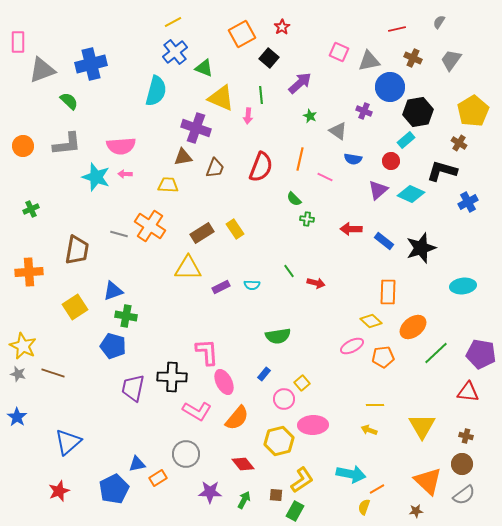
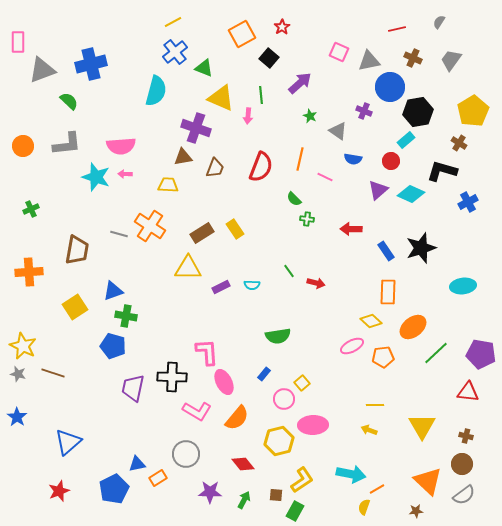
blue rectangle at (384, 241): moved 2 px right, 10 px down; rotated 18 degrees clockwise
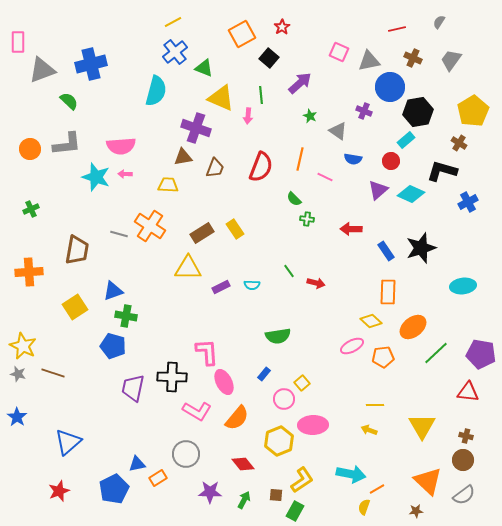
orange circle at (23, 146): moved 7 px right, 3 px down
yellow hexagon at (279, 441): rotated 8 degrees counterclockwise
brown circle at (462, 464): moved 1 px right, 4 px up
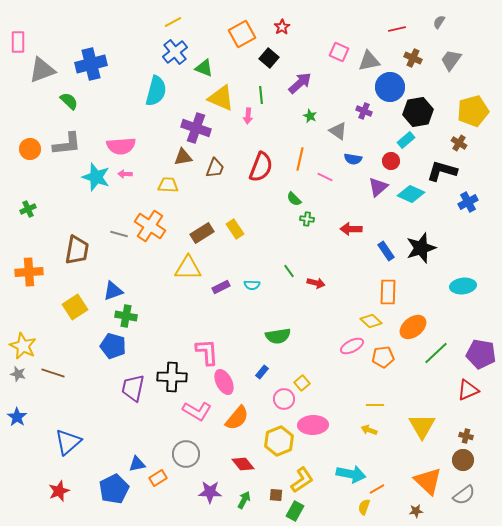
yellow pentagon at (473, 111): rotated 16 degrees clockwise
purple triangle at (378, 190): moved 3 px up
green cross at (31, 209): moved 3 px left
blue rectangle at (264, 374): moved 2 px left, 2 px up
red triangle at (468, 392): moved 2 px up; rotated 30 degrees counterclockwise
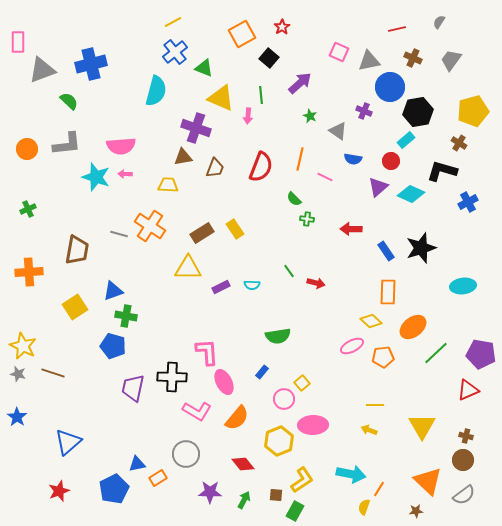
orange circle at (30, 149): moved 3 px left
orange line at (377, 489): moved 2 px right; rotated 28 degrees counterclockwise
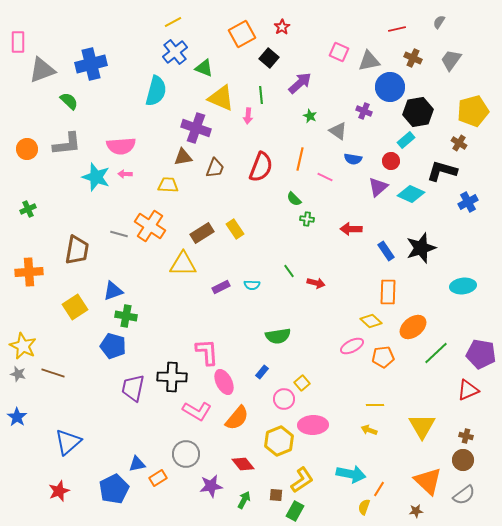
yellow triangle at (188, 268): moved 5 px left, 4 px up
purple star at (210, 492): moved 1 px right, 6 px up; rotated 10 degrees counterclockwise
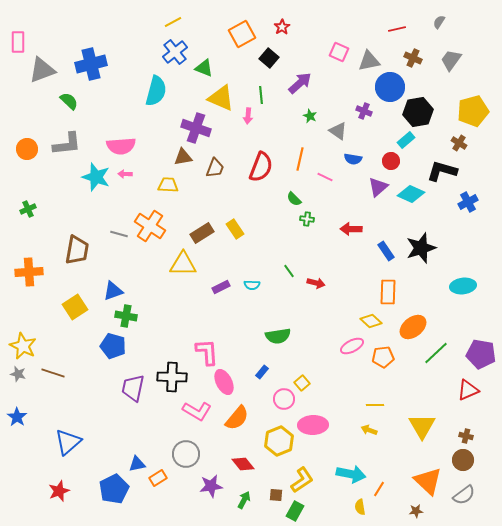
yellow semicircle at (364, 507): moved 4 px left; rotated 28 degrees counterclockwise
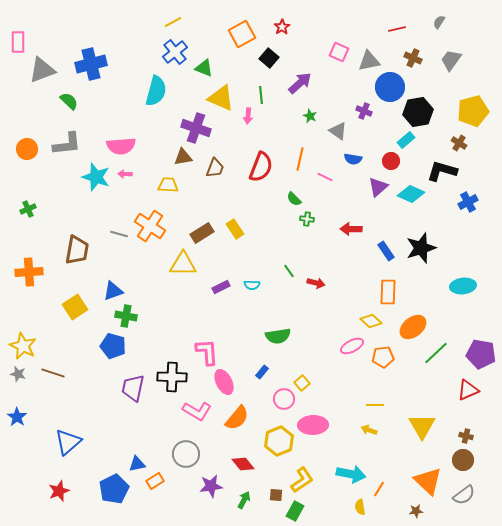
orange rectangle at (158, 478): moved 3 px left, 3 px down
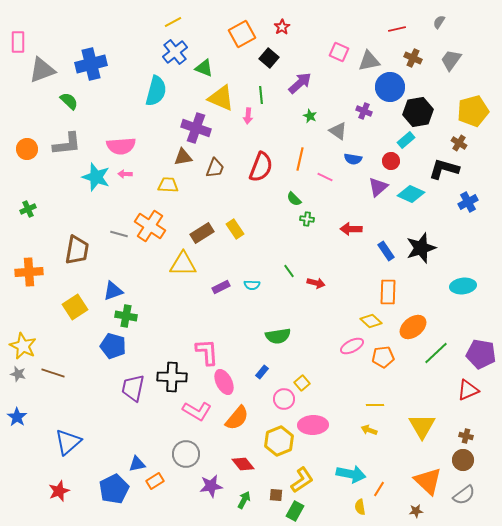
black L-shape at (442, 171): moved 2 px right, 2 px up
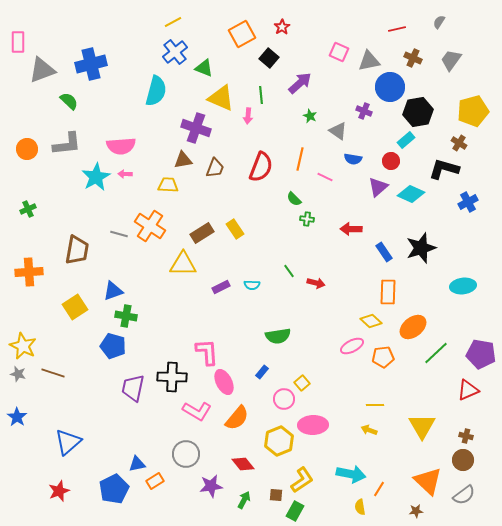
brown triangle at (183, 157): moved 3 px down
cyan star at (96, 177): rotated 24 degrees clockwise
blue rectangle at (386, 251): moved 2 px left, 1 px down
